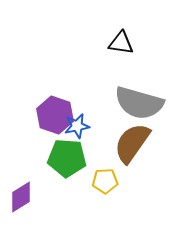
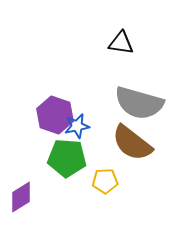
brown semicircle: rotated 87 degrees counterclockwise
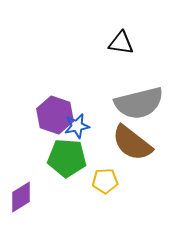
gray semicircle: rotated 30 degrees counterclockwise
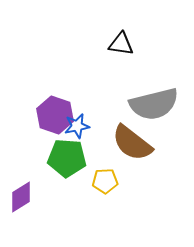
black triangle: moved 1 px down
gray semicircle: moved 15 px right, 1 px down
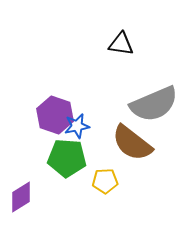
gray semicircle: rotated 9 degrees counterclockwise
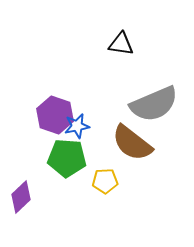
purple diamond: rotated 12 degrees counterclockwise
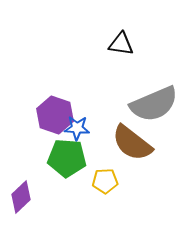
blue star: moved 2 px down; rotated 15 degrees clockwise
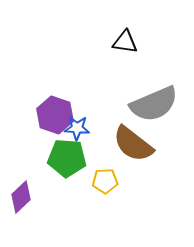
black triangle: moved 4 px right, 2 px up
brown semicircle: moved 1 px right, 1 px down
